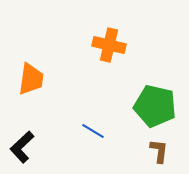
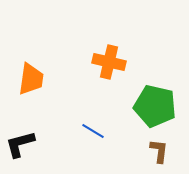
orange cross: moved 17 px down
black L-shape: moved 2 px left, 3 px up; rotated 28 degrees clockwise
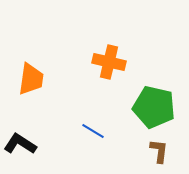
green pentagon: moved 1 px left, 1 px down
black L-shape: rotated 48 degrees clockwise
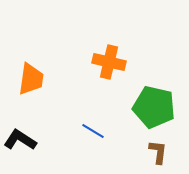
black L-shape: moved 4 px up
brown L-shape: moved 1 px left, 1 px down
